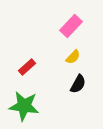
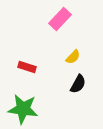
pink rectangle: moved 11 px left, 7 px up
red rectangle: rotated 60 degrees clockwise
green star: moved 1 px left, 3 px down
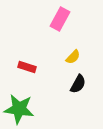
pink rectangle: rotated 15 degrees counterclockwise
green star: moved 4 px left
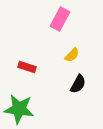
yellow semicircle: moved 1 px left, 2 px up
